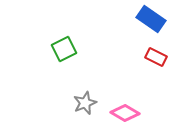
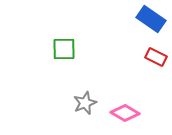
green square: rotated 25 degrees clockwise
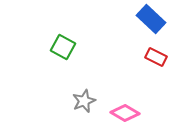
blue rectangle: rotated 8 degrees clockwise
green square: moved 1 px left, 2 px up; rotated 30 degrees clockwise
gray star: moved 1 px left, 2 px up
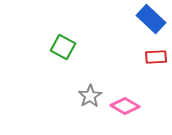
red rectangle: rotated 30 degrees counterclockwise
gray star: moved 6 px right, 5 px up; rotated 10 degrees counterclockwise
pink diamond: moved 7 px up
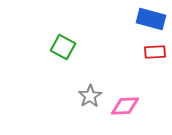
blue rectangle: rotated 28 degrees counterclockwise
red rectangle: moved 1 px left, 5 px up
pink diamond: rotated 32 degrees counterclockwise
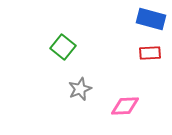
green square: rotated 10 degrees clockwise
red rectangle: moved 5 px left, 1 px down
gray star: moved 10 px left, 7 px up; rotated 10 degrees clockwise
